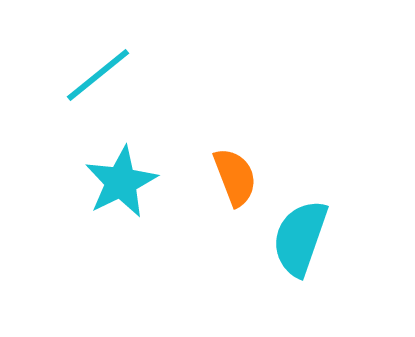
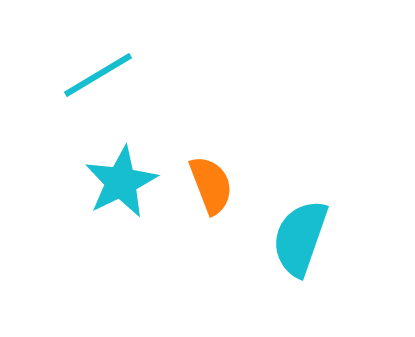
cyan line: rotated 8 degrees clockwise
orange semicircle: moved 24 px left, 8 px down
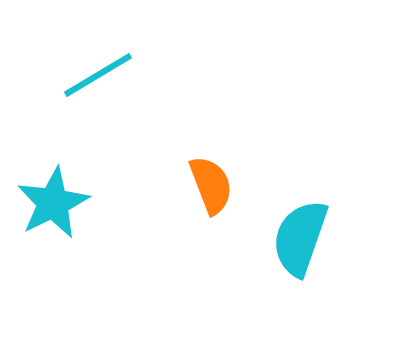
cyan star: moved 68 px left, 21 px down
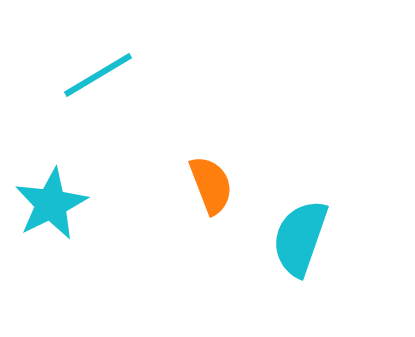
cyan star: moved 2 px left, 1 px down
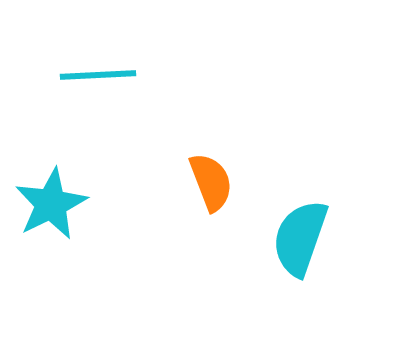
cyan line: rotated 28 degrees clockwise
orange semicircle: moved 3 px up
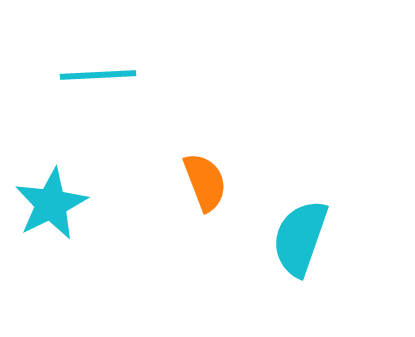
orange semicircle: moved 6 px left
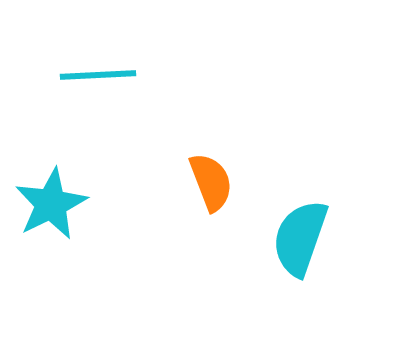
orange semicircle: moved 6 px right
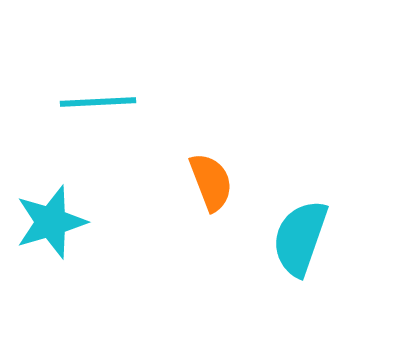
cyan line: moved 27 px down
cyan star: moved 18 px down; rotated 10 degrees clockwise
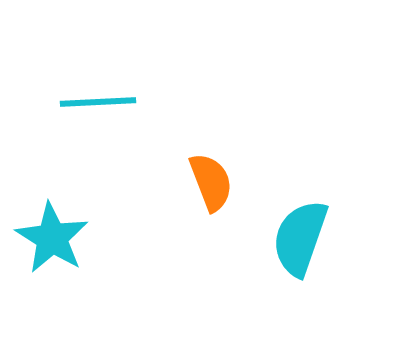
cyan star: moved 1 px right, 16 px down; rotated 24 degrees counterclockwise
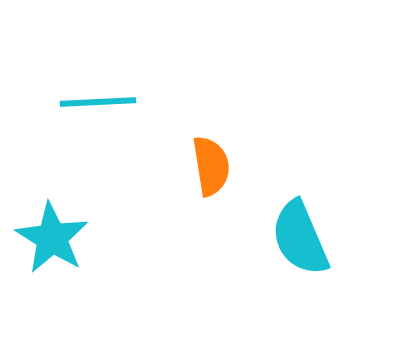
orange semicircle: moved 16 px up; rotated 12 degrees clockwise
cyan semicircle: rotated 42 degrees counterclockwise
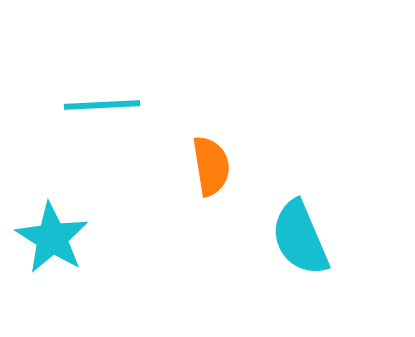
cyan line: moved 4 px right, 3 px down
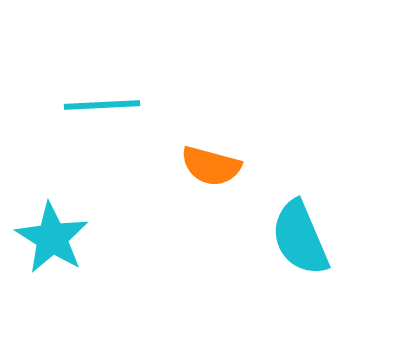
orange semicircle: rotated 114 degrees clockwise
